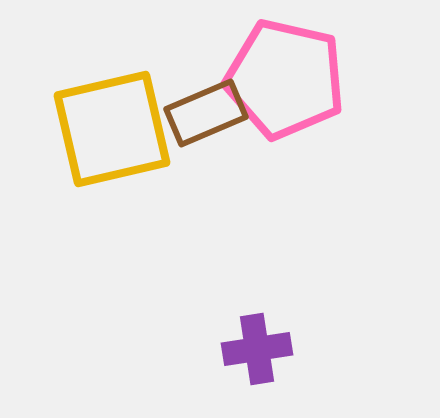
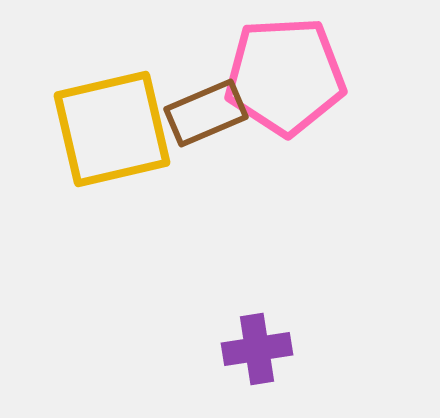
pink pentagon: moved 3 px up; rotated 16 degrees counterclockwise
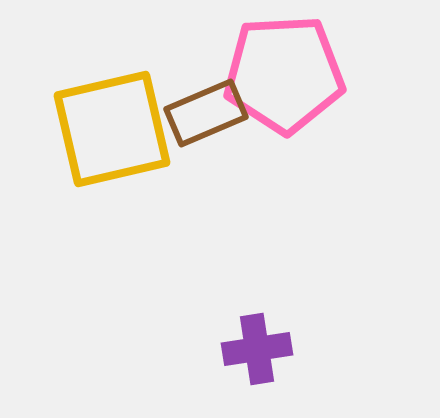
pink pentagon: moved 1 px left, 2 px up
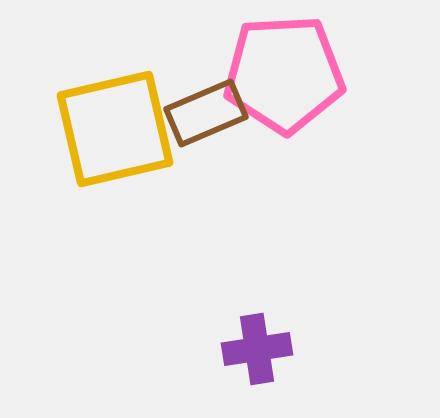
yellow square: moved 3 px right
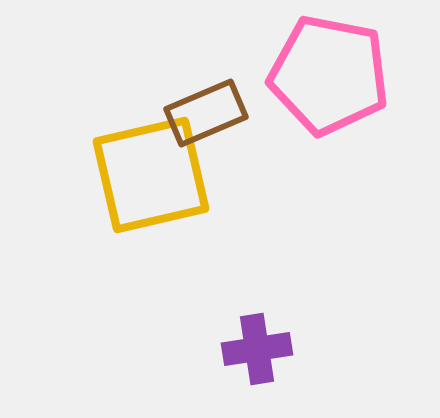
pink pentagon: moved 45 px right, 1 px down; rotated 14 degrees clockwise
yellow square: moved 36 px right, 46 px down
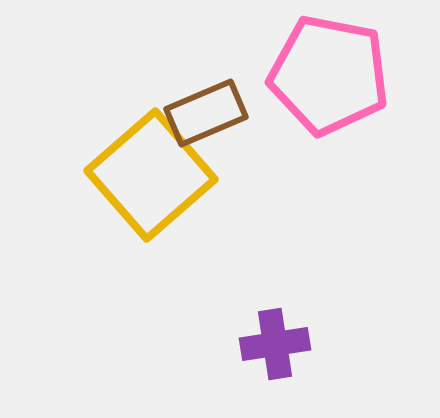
yellow square: rotated 28 degrees counterclockwise
purple cross: moved 18 px right, 5 px up
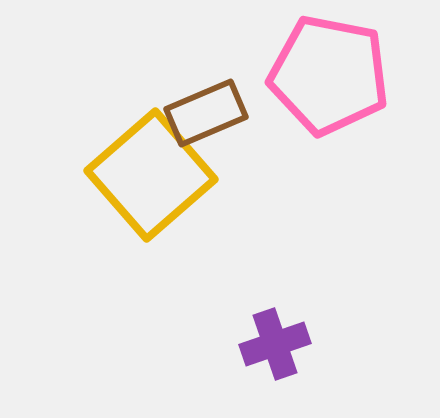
purple cross: rotated 10 degrees counterclockwise
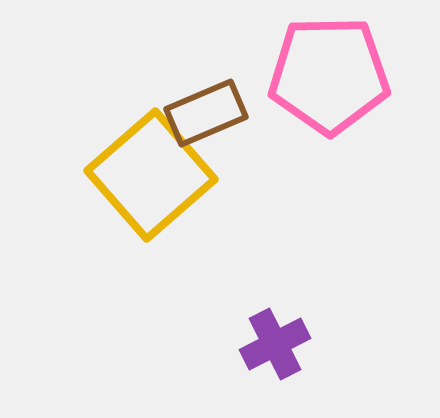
pink pentagon: rotated 12 degrees counterclockwise
purple cross: rotated 8 degrees counterclockwise
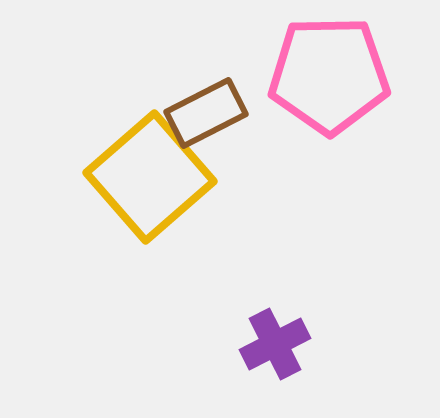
brown rectangle: rotated 4 degrees counterclockwise
yellow square: moved 1 px left, 2 px down
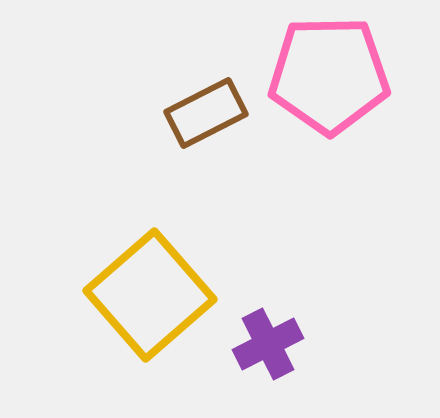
yellow square: moved 118 px down
purple cross: moved 7 px left
